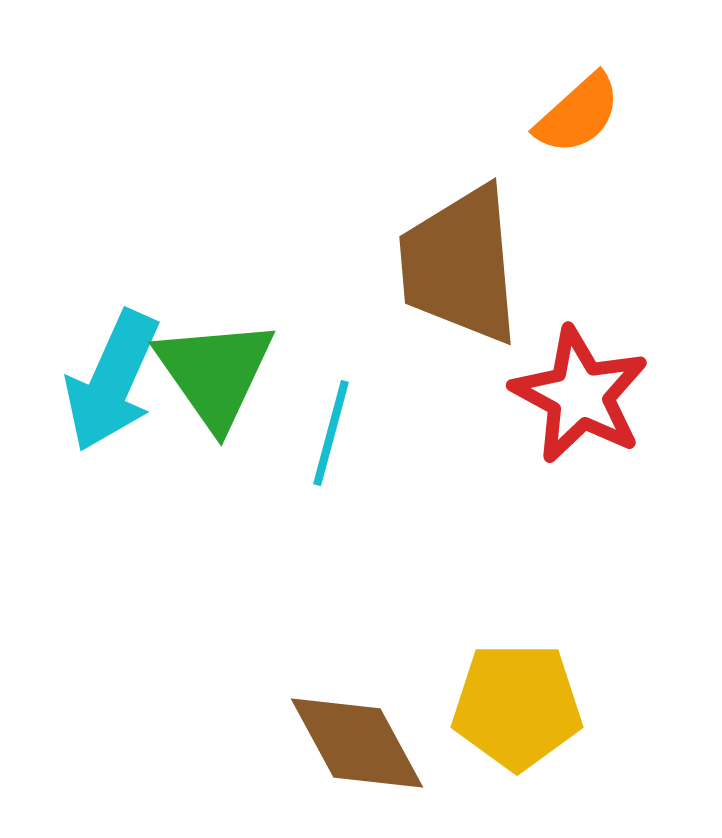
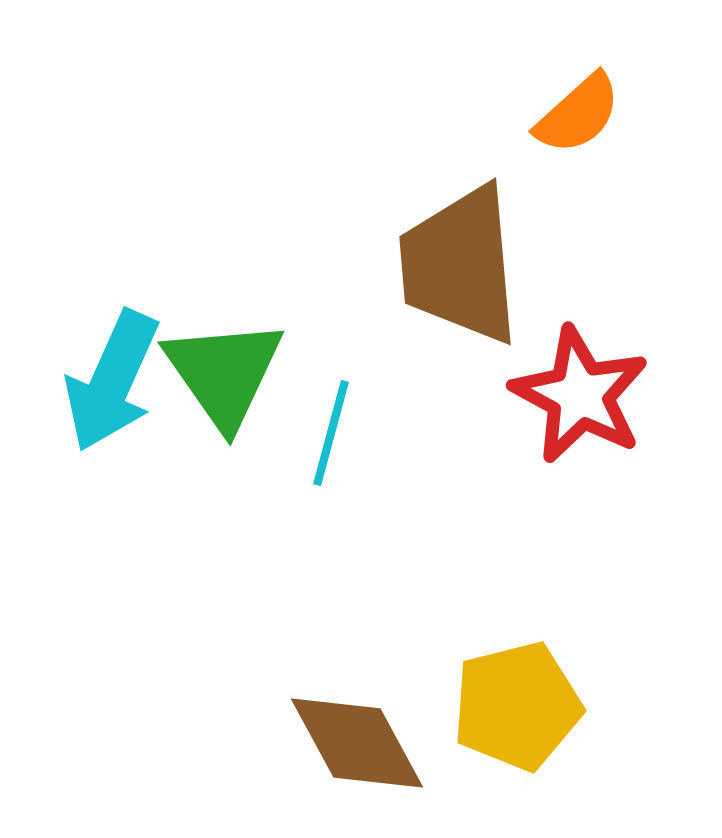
green triangle: moved 9 px right
yellow pentagon: rotated 14 degrees counterclockwise
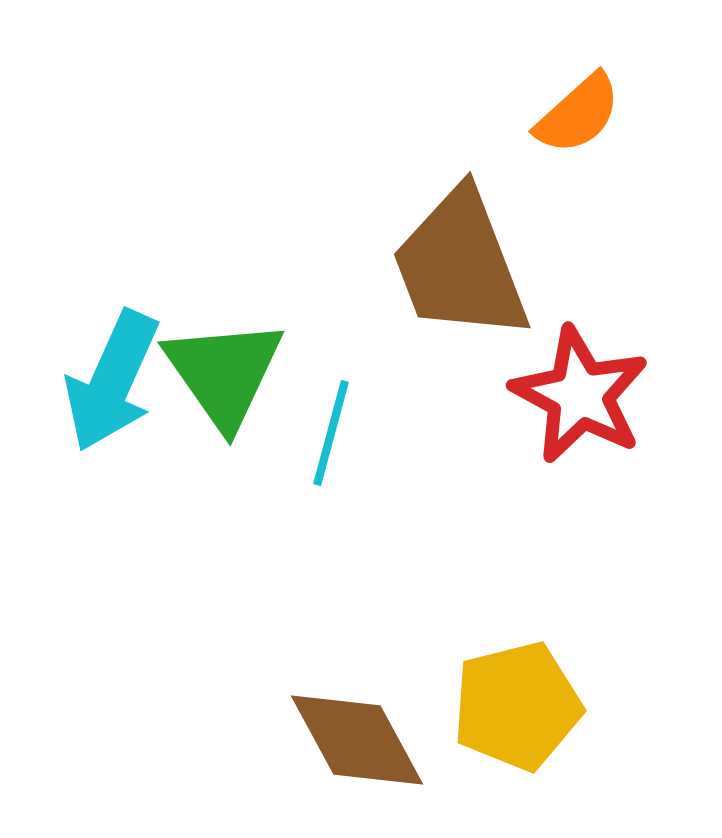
brown trapezoid: rotated 16 degrees counterclockwise
brown diamond: moved 3 px up
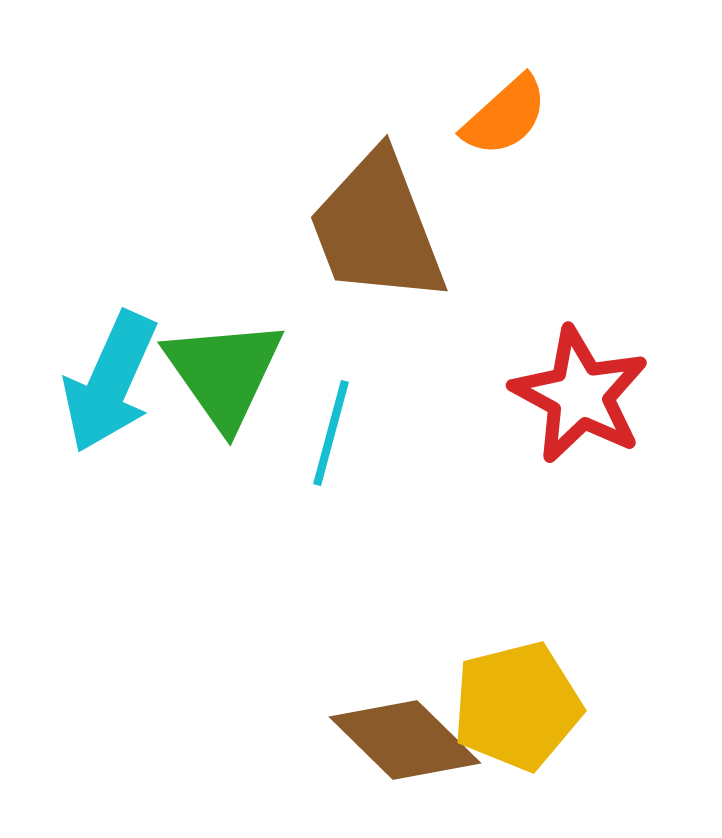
orange semicircle: moved 73 px left, 2 px down
brown trapezoid: moved 83 px left, 37 px up
cyan arrow: moved 2 px left, 1 px down
brown diamond: moved 48 px right; rotated 17 degrees counterclockwise
